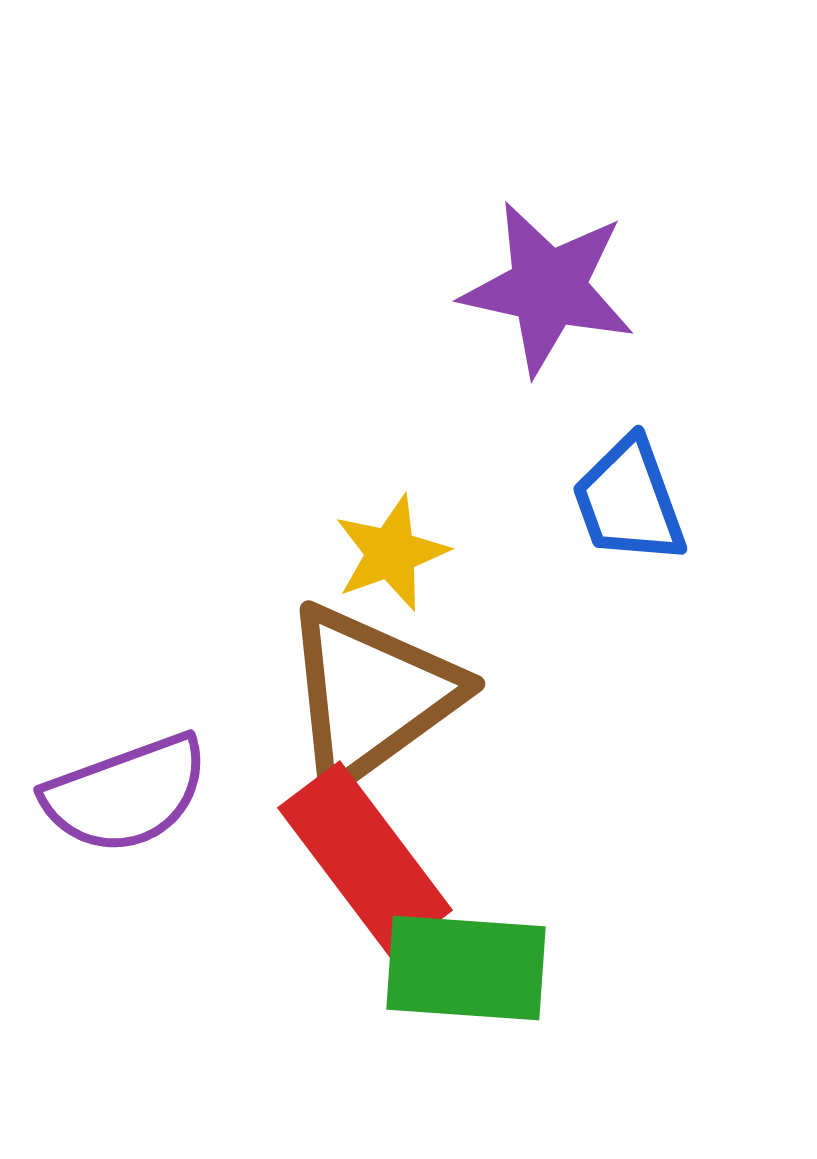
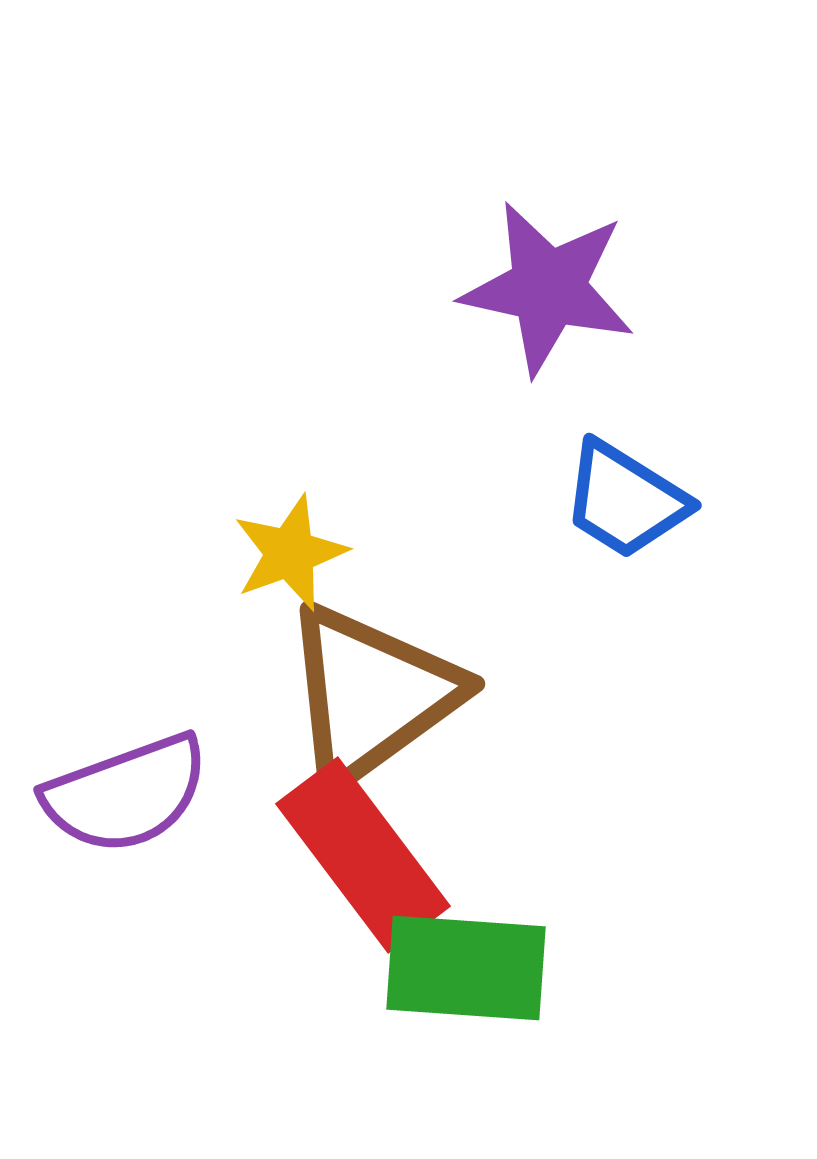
blue trapezoid: moved 4 px left, 1 px up; rotated 38 degrees counterclockwise
yellow star: moved 101 px left
red rectangle: moved 2 px left, 4 px up
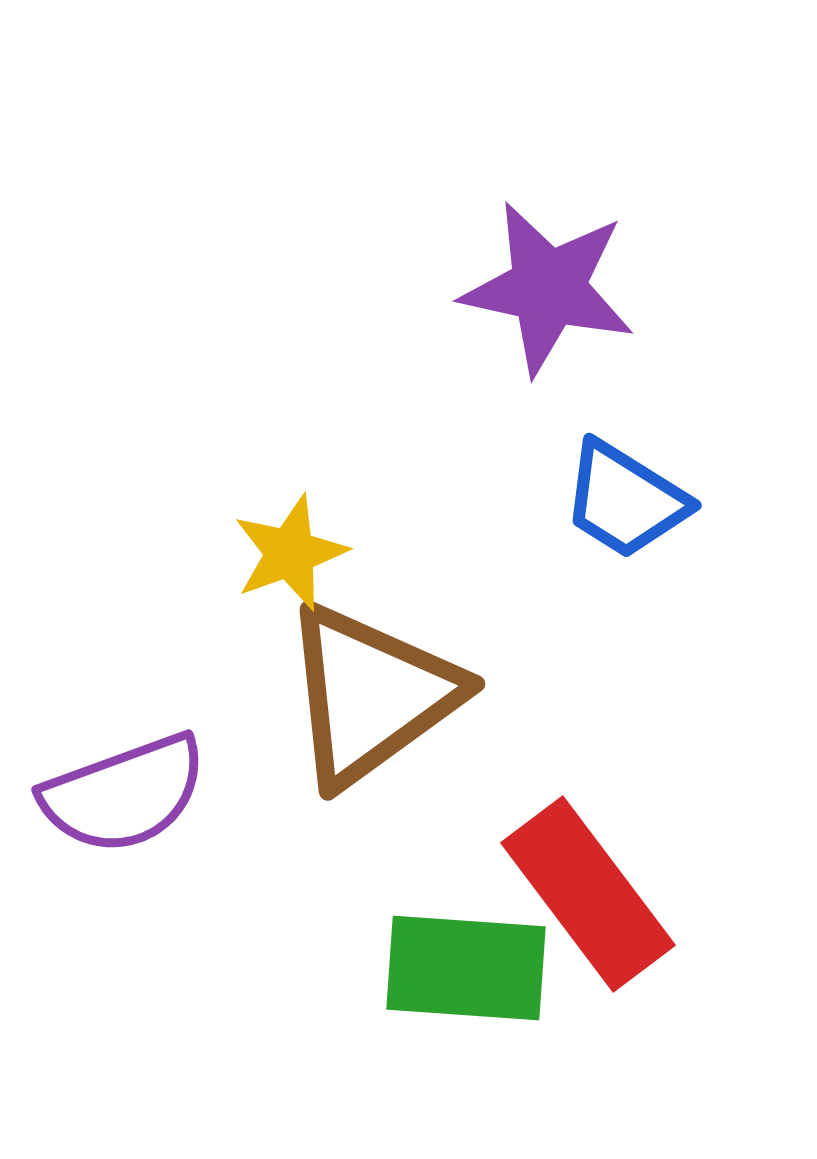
purple semicircle: moved 2 px left
red rectangle: moved 225 px right, 39 px down
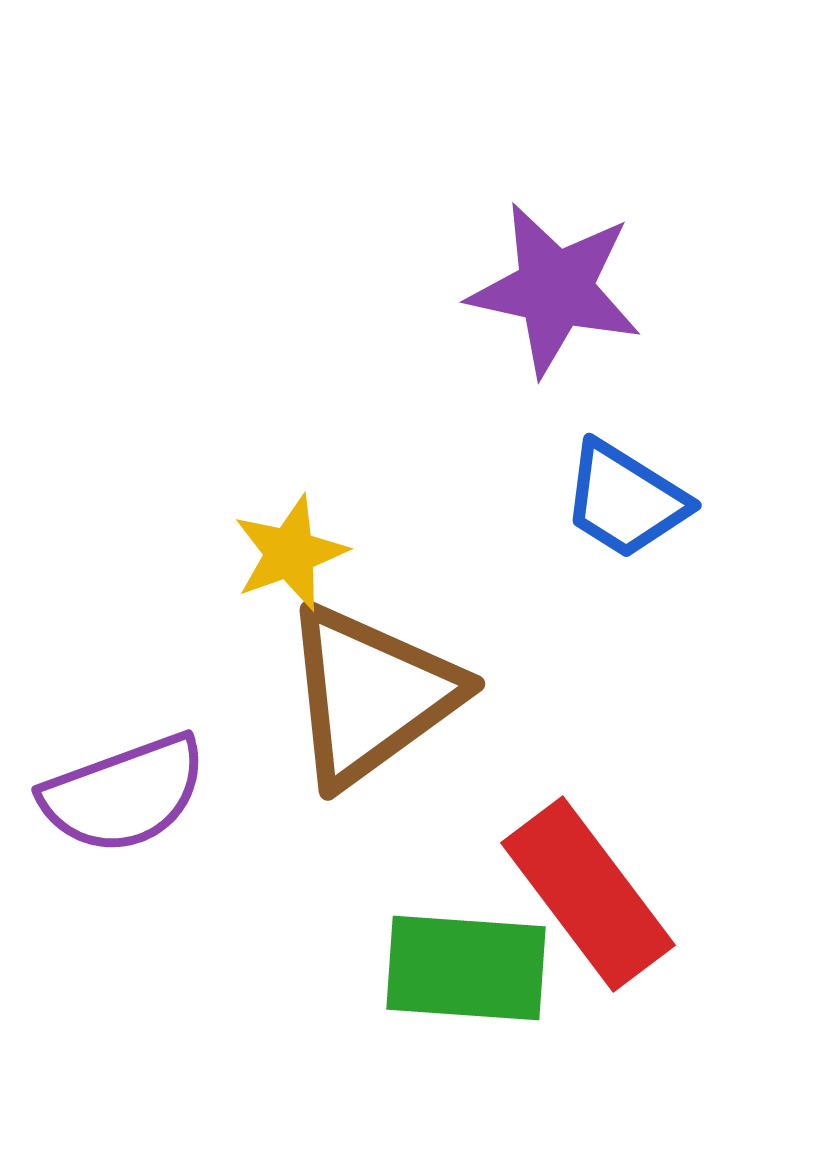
purple star: moved 7 px right, 1 px down
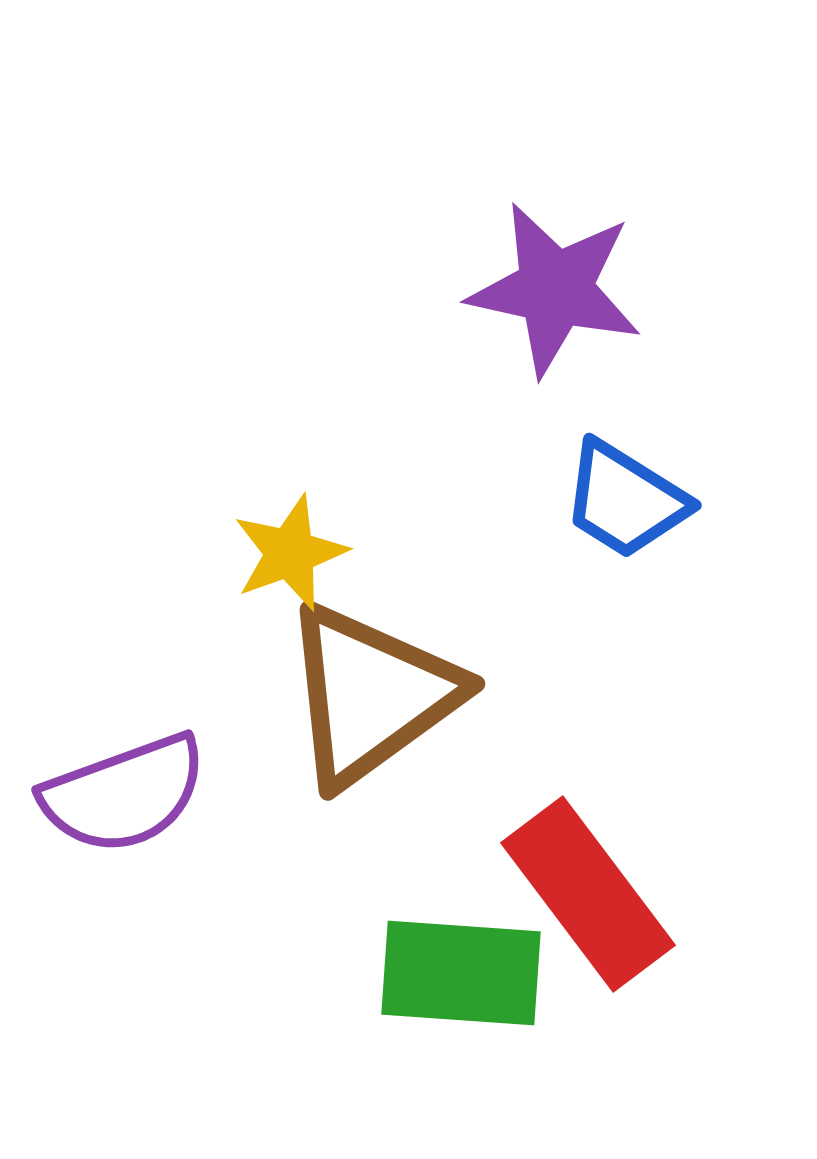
green rectangle: moved 5 px left, 5 px down
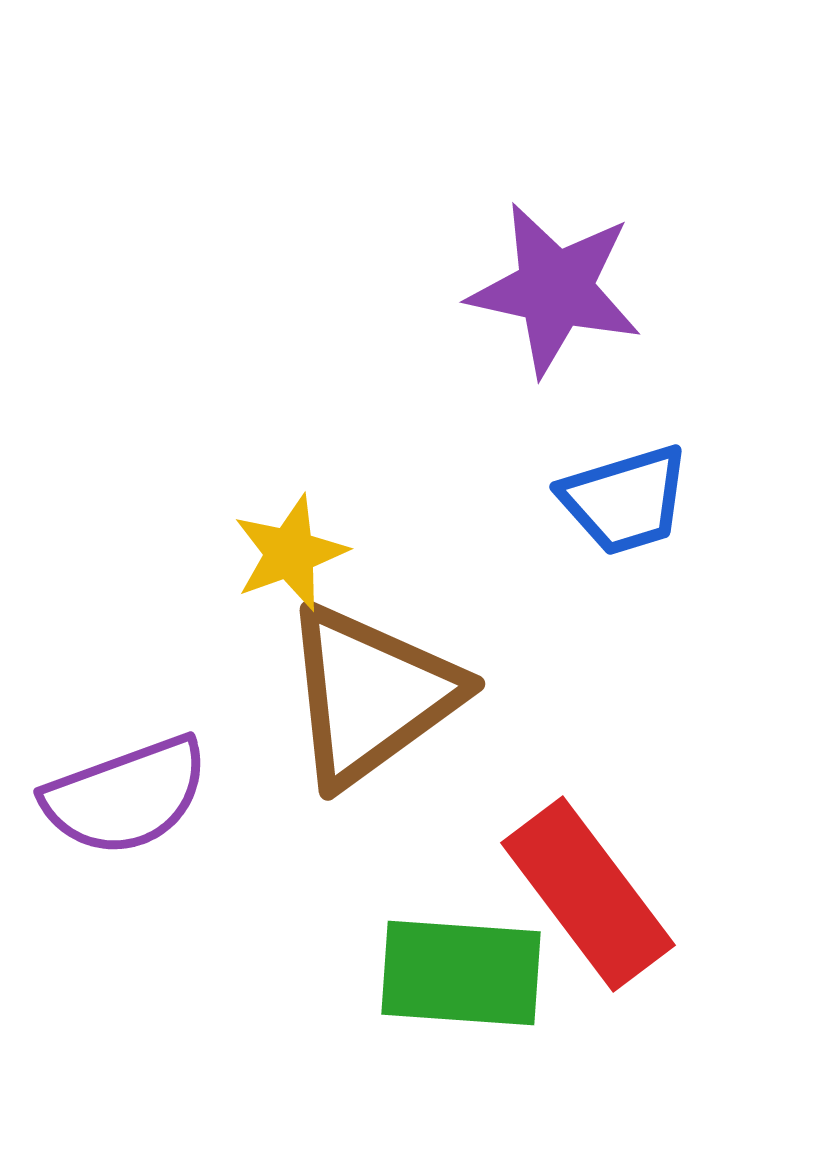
blue trapezoid: rotated 49 degrees counterclockwise
purple semicircle: moved 2 px right, 2 px down
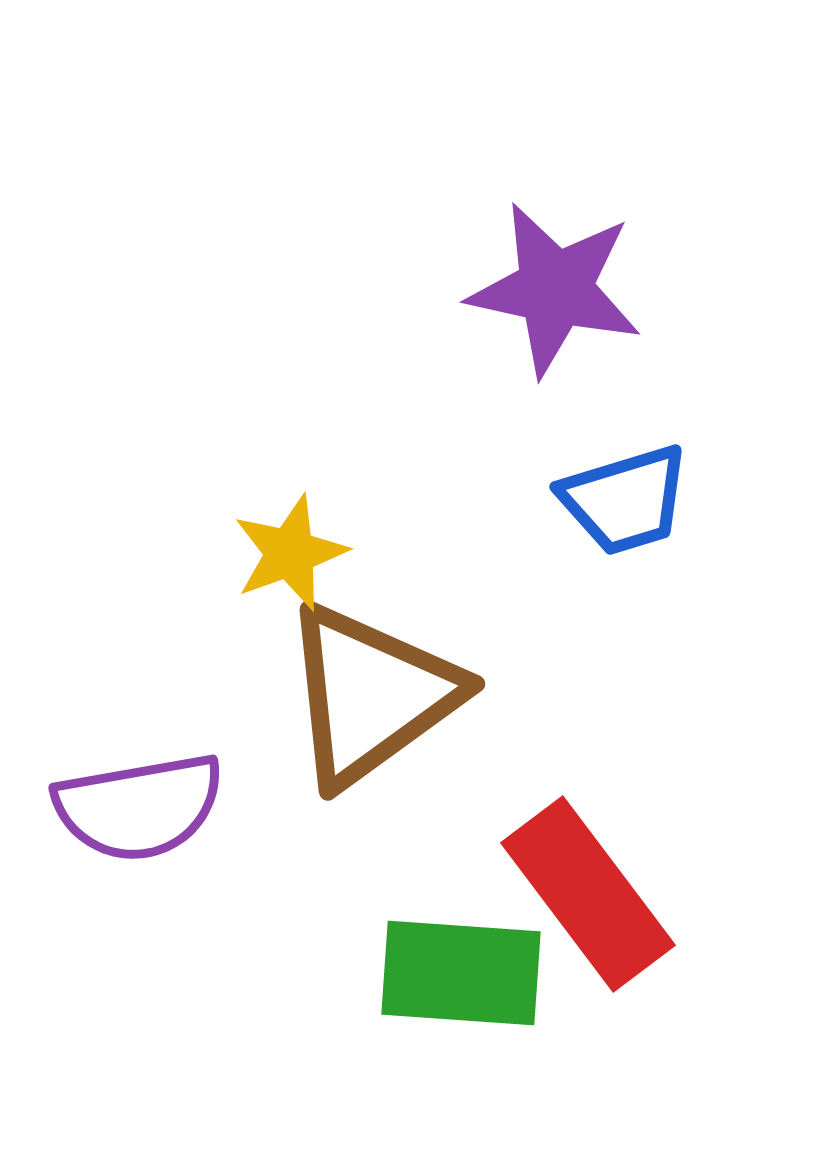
purple semicircle: moved 13 px right, 11 px down; rotated 10 degrees clockwise
